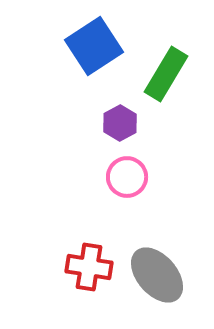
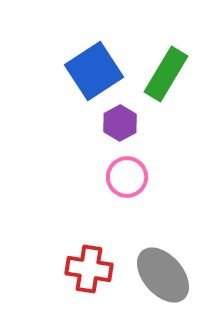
blue square: moved 25 px down
red cross: moved 2 px down
gray ellipse: moved 6 px right
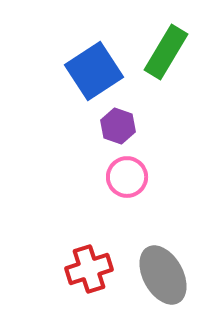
green rectangle: moved 22 px up
purple hexagon: moved 2 px left, 3 px down; rotated 12 degrees counterclockwise
red cross: rotated 27 degrees counterclockwise
gray ellipse: rotated 12 degrees clockwise
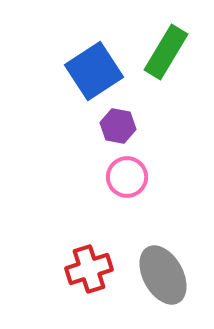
purple hexagon: rotated 8 degrees counterclockwise
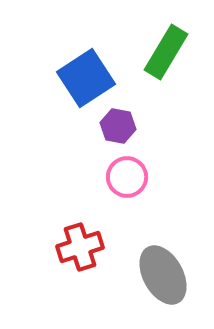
blue square: moved 8 px left, 7 px down
red cross: moved 9 px left, 22 px up
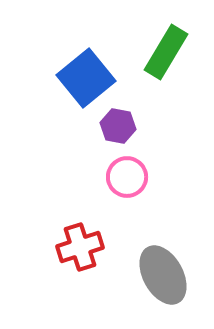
blue square: rotated 6 degrees counterclockwise
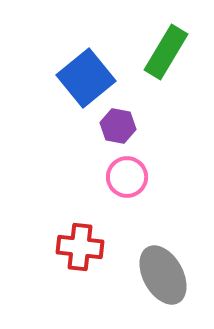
red cross: rotated 24 degrees clockwise
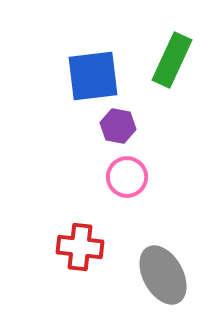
green rectangle: moved 6 px right, 8 px down; rotated 6 degrees counterclockwise
blue square: moved 7 px right, 2 px up; rotated 32 degrees clockwise
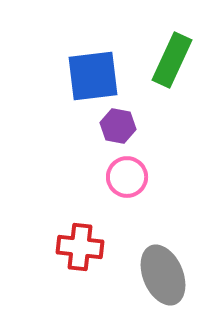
gray ellipse: rotated 6 degrees clockwise
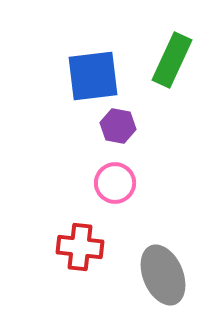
pink circle: moved 12 px left, 6 px down
